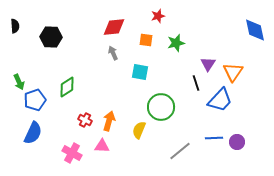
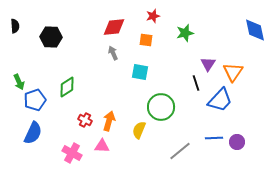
red star: moved 5 px left
green star: moved 9 px right, 10 px up
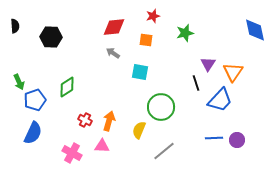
gray arrow: rotated 32 degrees counterclockwise
purple circle: moved 2 px up
gray line: moved 16 px left
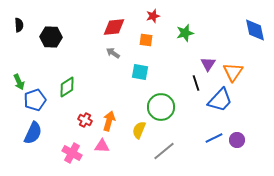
black semicircle: moved 4 px right, 1 px up
blue line: rotated 24 degrees counterclockwise
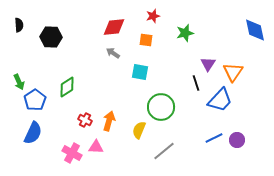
blue pentagon: rotated 15 degrees counterclockwise
pink triangle: moved 6 px left, 1 px down
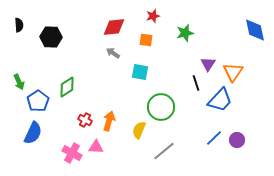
blue pentagon: moved 3 px right, 1 px down
blue line: rotated 18 degrees counterclockwise
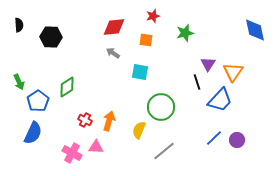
black line: moved 1 px right, 1 px up
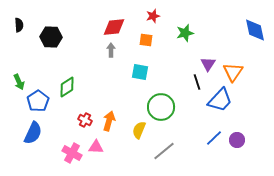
gray arrow: moved 2 px left, 3 px up; rotated 56 degrees clockwise
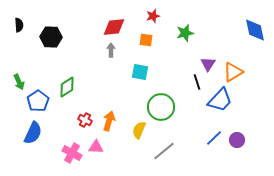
orange triangle: rotated 25 degrees clockwise
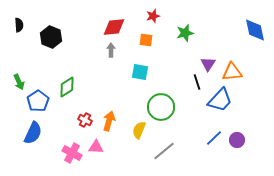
black hexagon: rotated 20 degrees clockwise
orange triangle: moved 1 px left; rotated 25 degrees clockwise
